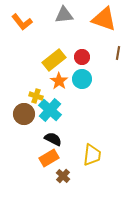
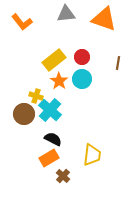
gray triangle: moved 2 px right, 1 px up
brown line: moved 10 px down
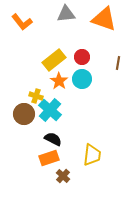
orange rectangle: rotated 12 degrees clockwise
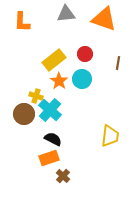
orange L-shape: rotated 40 degrees clockwise
red circle: moved 3 px right, 3 px up
yellow trapezoid: moved 18 px right, 19 px up
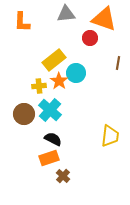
red circle: moved 5 px right, 16 px up
cyan circle: moved 6 px left, 6 px up
yellow cross: moved 3 px right, 10 px up; rotated 24 degrees counterclockwise
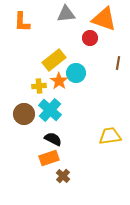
yellow trapezoid: rotated 105 degrees counterclockwise
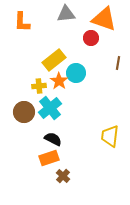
red circle: moved 1 px right
cyan cross: moved 2 px up; rotated 10 degrees clockwise
brown circle: moved 2 px up
yellow trapezoid: rotated 75 degrees counterclockwise
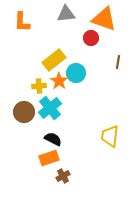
brown line: moved 1 px up
brown cross: rotated 16 degrees clockwise
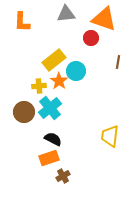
cyan circle: moved 2 px up
